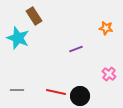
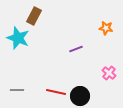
brown rectangle: rotated 60 degrees clockwise
pink cross: moved 1 px up
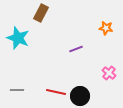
brown rectangle: moved 7 px right, 3 px up
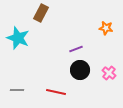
black circle: moved 26 px up
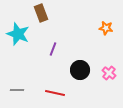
brown rectangle: rotated 48 degrees counterclockwise
cyan star: moved 4 px up
purple line: moved 23 px left; rotated 48 degrees counterclockwise
red line: moved 1 px left, 1 px down
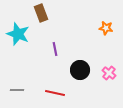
purple line: moved 2 px right; rotated 32 degrees counterclockwise
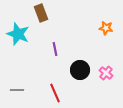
pink cross: moved 3 px left
red line: rotated 54 degrees clockwise
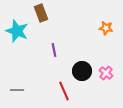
cyan star: moved 1 px left, 3 px up
purple line: moved 1 px left, 1 px down
black circle: moved 2 px right, 1 px down
red line: moved 9 px right, 2 px up
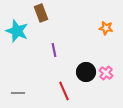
black circle: moved 4 px right, 1 px down
gray line: moved 1 px right, 3 px down
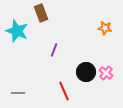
orange star: moved 1 px left
purple line: rotated 32 degrees clockwise
